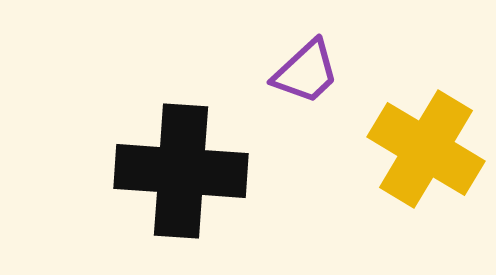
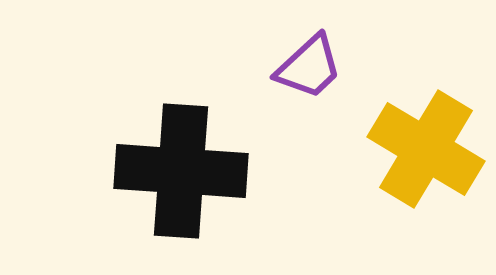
purple trapezoid: moved 3 px right, 5 px up
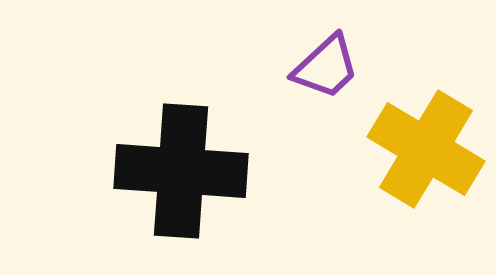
purple trapezoid: moved 17 px right
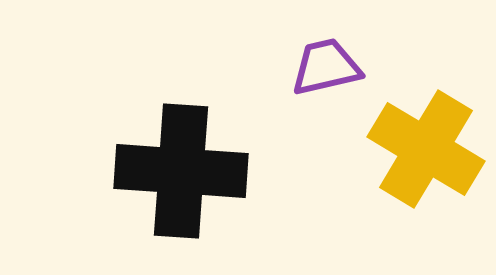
purple trapezoid: rotated 150 degrees counterclockwise
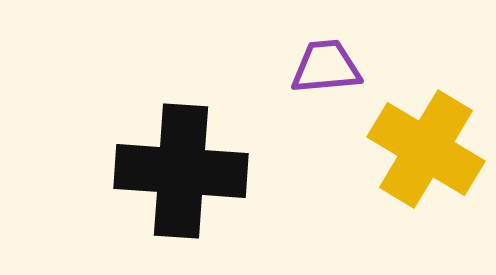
purple trapezoid: rotated 8 degrees clockwise
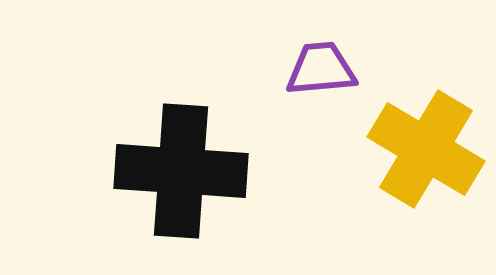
purple trapezoid: moved 5 px left, 2 px down
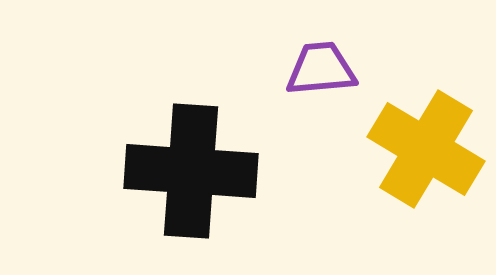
black cross: moved 10 px right
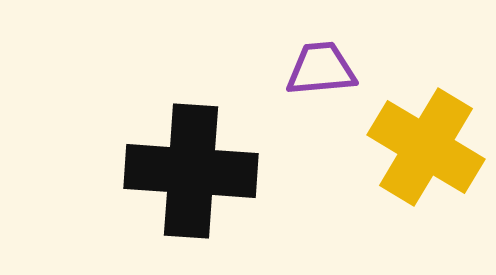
yellow cross: moved 2 px up
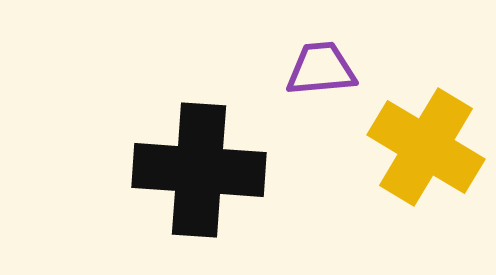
black cross: moved 8 px right, 1 px up
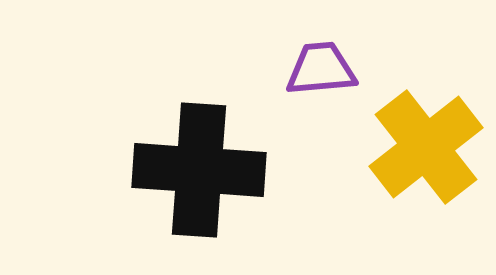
yellow cross: rotated 21 degrees clockwise
